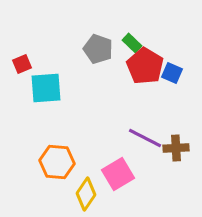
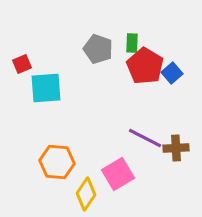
green rectangle: rotated 48 degrees clockwise
blue square: rotated 25 degrees clockwise
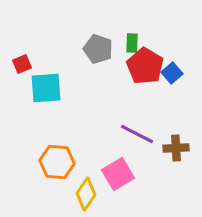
purple line: moved 8 px left, 4 px up
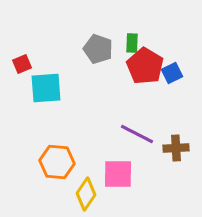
blue square: rotated 15 degrees clockwise
pink square: rotated 32 degrees clockwise
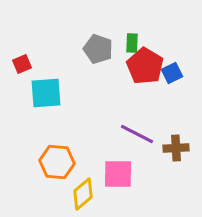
cyan square: moved 5 px down
yellow diamond: moved 3 px left; rotated 16 degrees clockwise
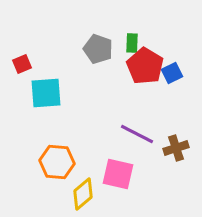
brown cross: rotated 15 degrees counterclockwise
pink square: rotated 12 degrees clockwise
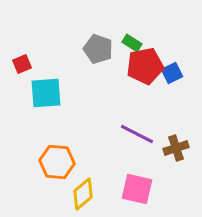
green rectangle: rotated 60 degrees counterclockwise
red pentagon: rotated 30 degrees clockwise
pink square: moved 19 px right, 15 px down
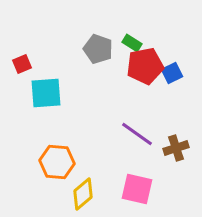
purple line: rotated 8 degrees clockwise
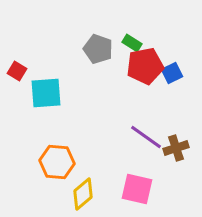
red square: moved 5 px left, 7 px down; rotated 36 degrees counterclockwise
purple line: moved 9 px right, 3 px down
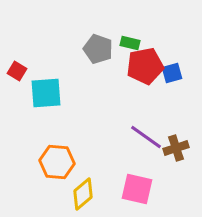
green rectangle: moved 2 px left; rotated 18 degrees counterclockwise
blue square: rotated 10 degrees clockwise
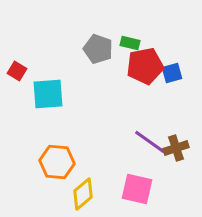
cyan square: moved 2 px right, 1 px down
purple line: moved 4 px right, 5 px down
